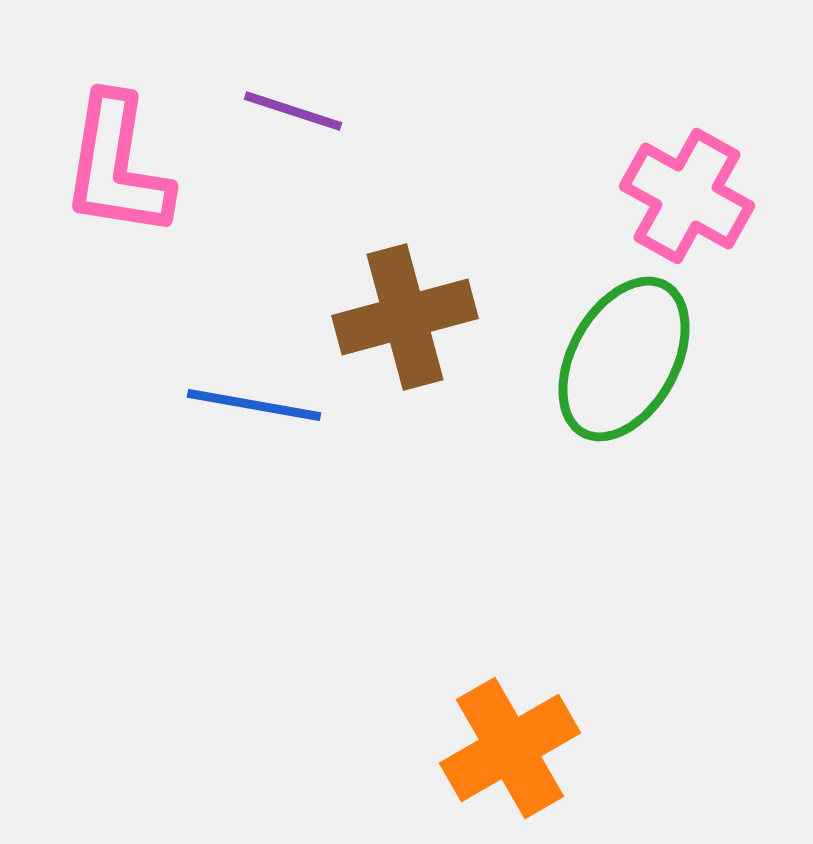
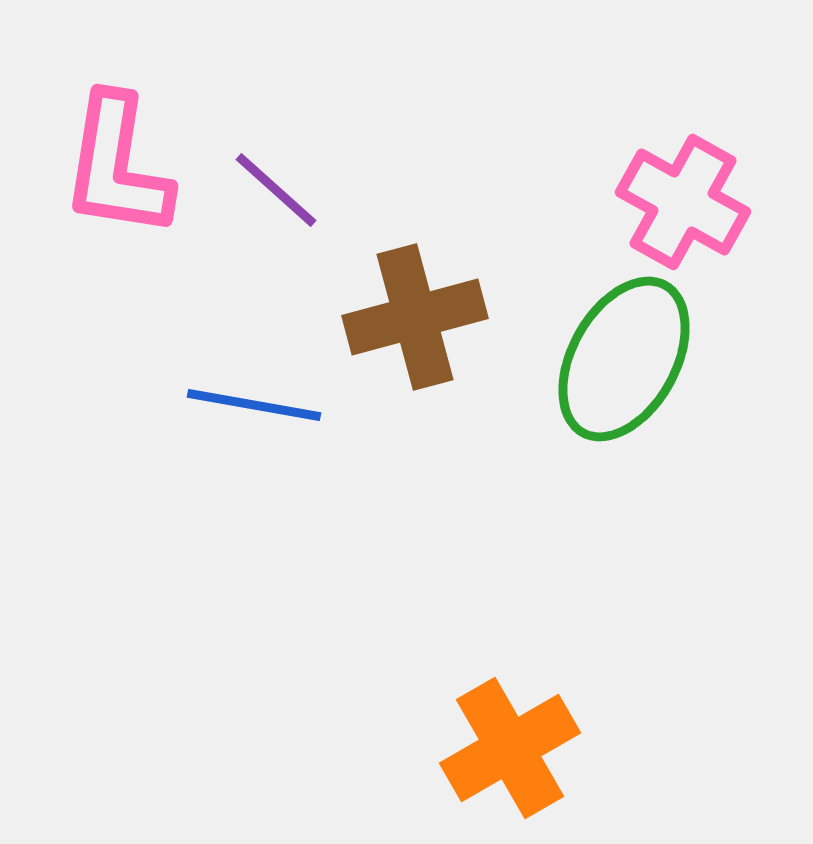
purple line: moved 17 px left, 79 px down; rotated 24 degrees clockwise
pink cross: moved 4 px left, 6 px down
brown cross: moved 10 px right
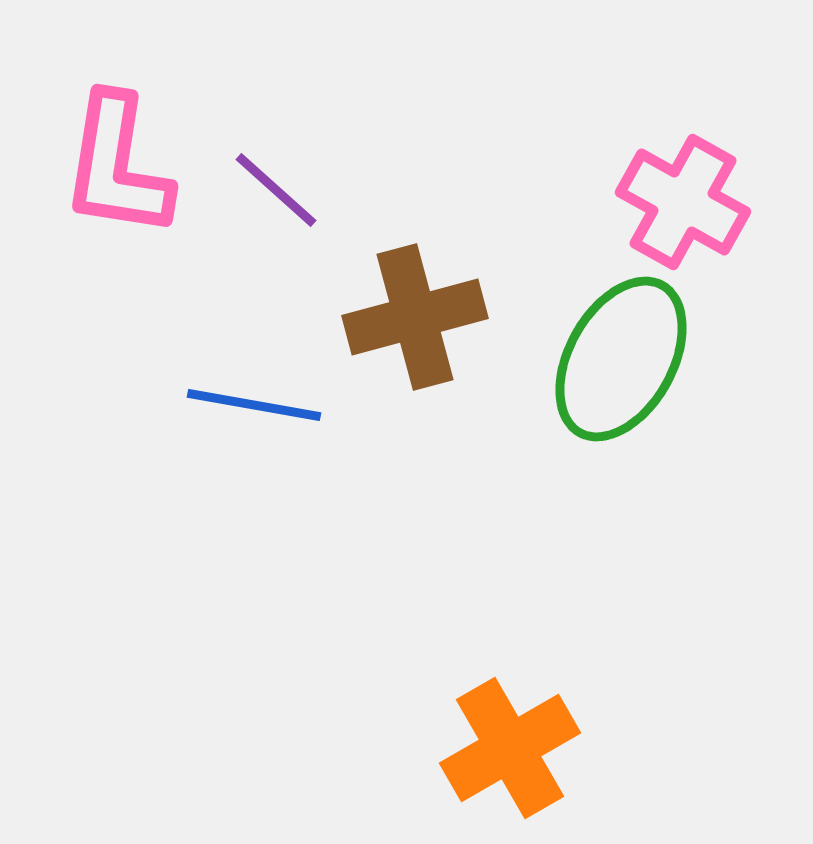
green ellipse: moved 3 px left
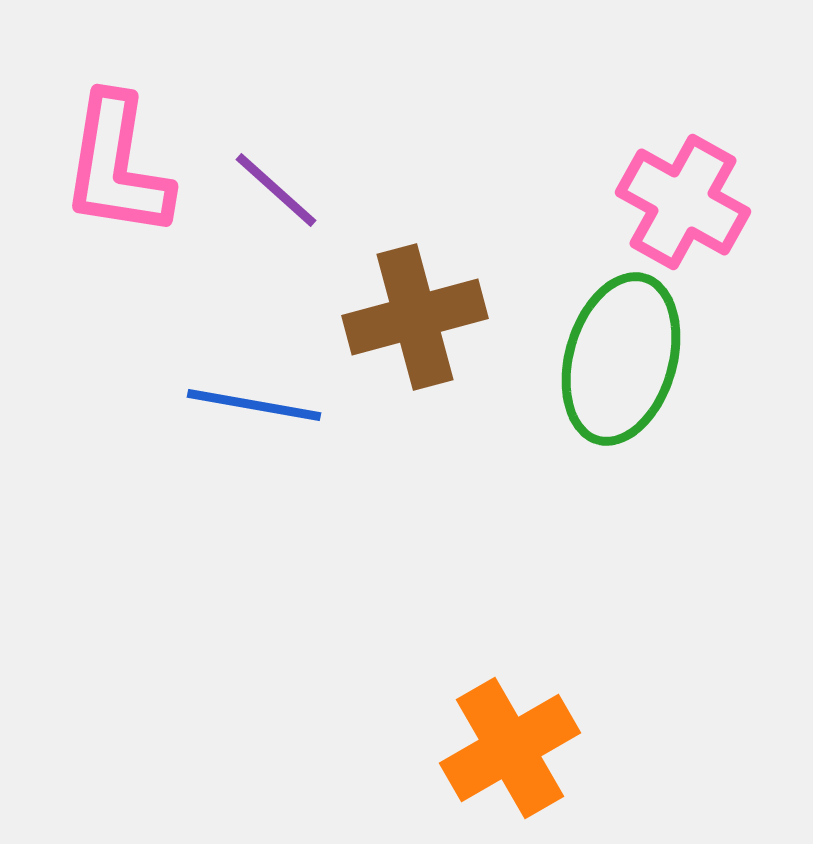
green ellipse: rotated 13 degrees counterclockwise
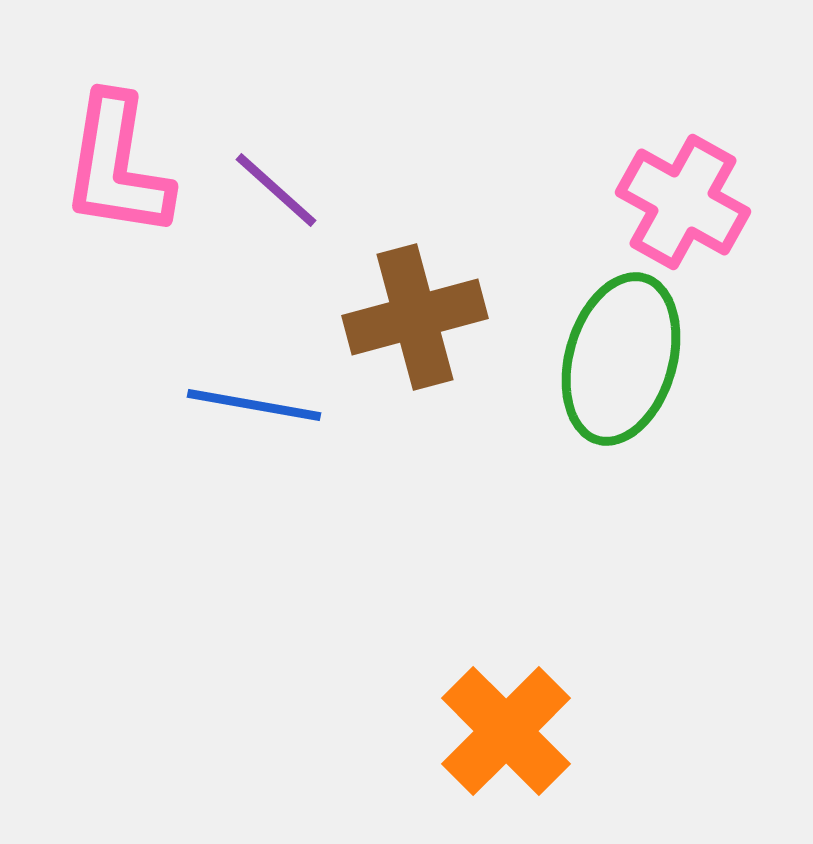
orange cross: moved 4 px left, 17 px up; rotated 15 degrees counterclockwise
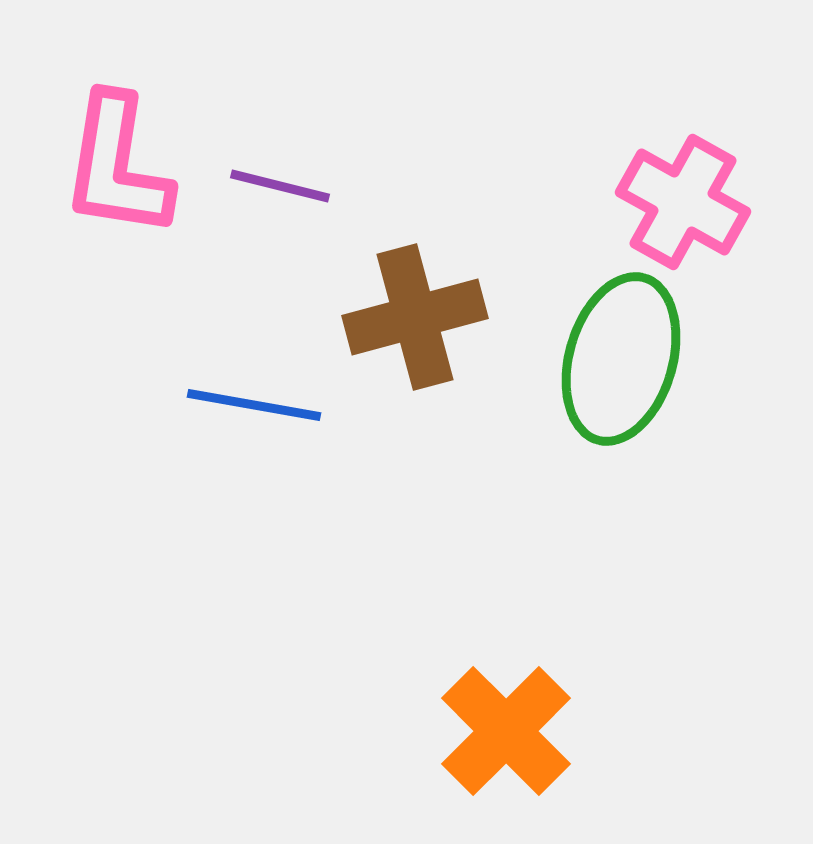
purple line: moved 4 px right, 4 px up; rotated 28 degrees counterclockwise
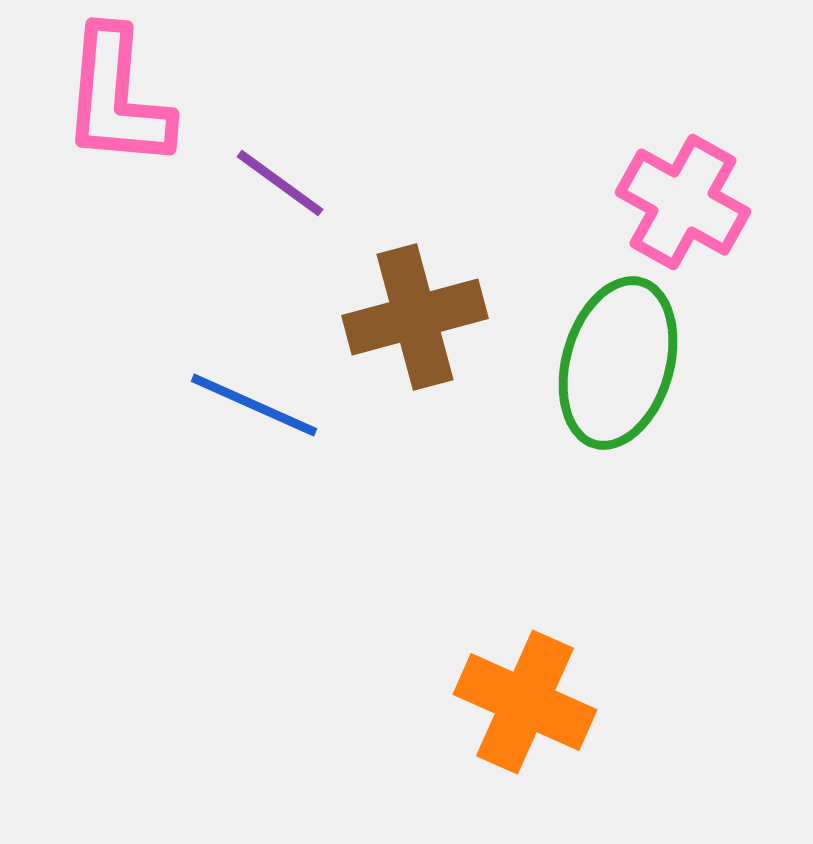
pink L-shape: moved 68 px up; rotated 4 degrees counterclockwise
purple line: moved 3 px up; rotated 22 degrees clockwise
green ellipse: moved 3 px left, 4 px down
blue line: rotated 14 degrees clockwise
orange cross: moved 19 px right, 29 px up; rotated 21 degrees counterclockwise
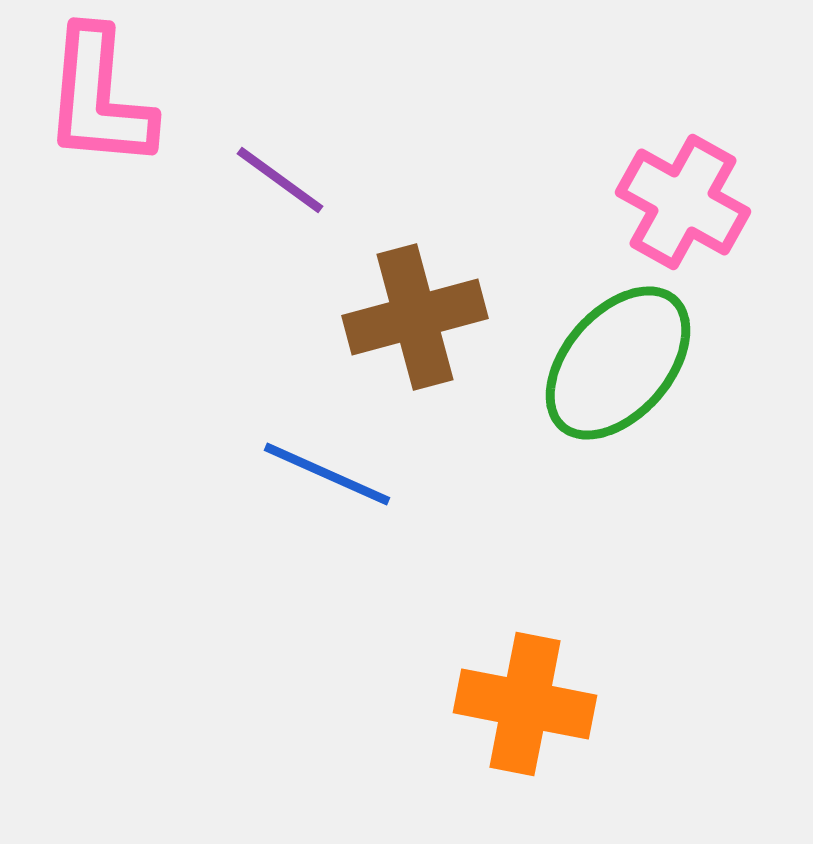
pink L-shape: moved 18 px left
purple line: moved 3 px up
green ellipse: rotated 25 degrees clockwise
blue line: moved 73 px right, 69 px down
orange cross: moved 2 px down; rotated 13 degrees counterclockwise
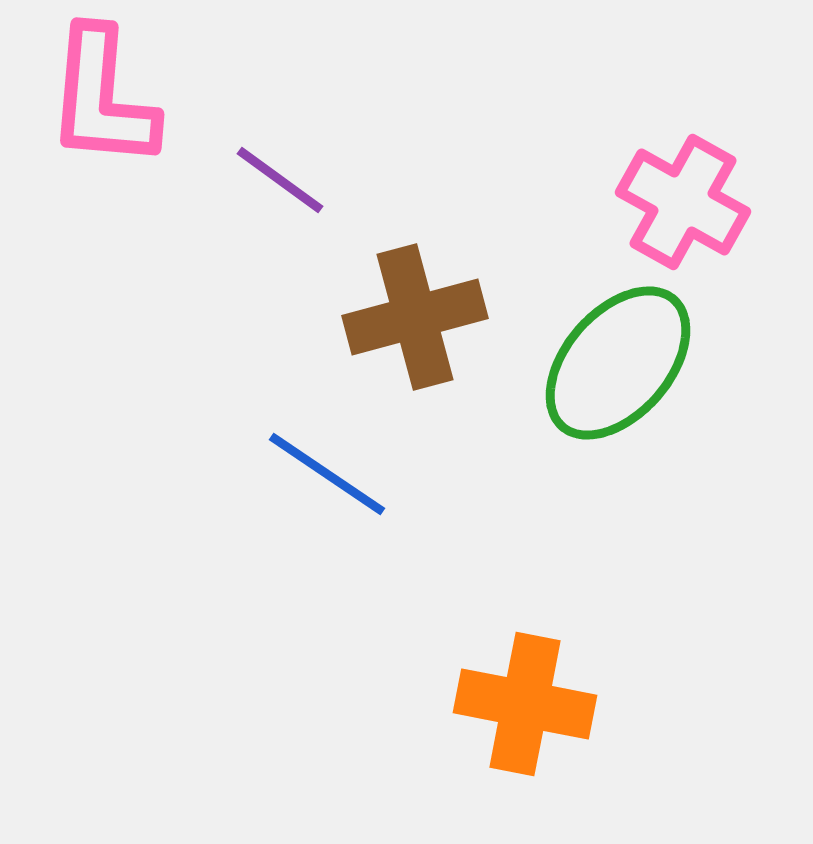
pink L-shape: moved 3 px right
blue line: rotated 10 degrees clockwise
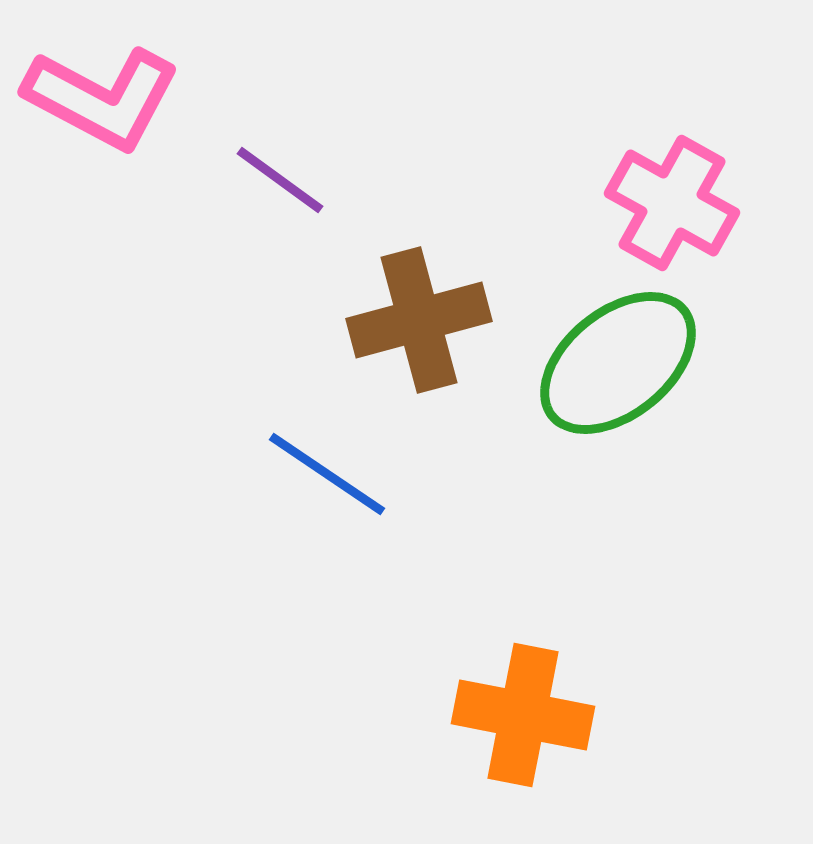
pink L-shape: rotated 67 degrees counterclockwise
pink cross: moved 11 px left, 1 px down
brown cross: moved 4 px right, 3 px down
green ellipse: rotated 10 degrees clockwise
orange cross: moved 2 px left, 11 px down
